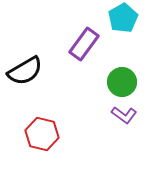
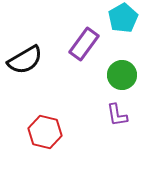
black semicircle: moved 11 px up
green circle: moved 7 px up
purple L-shape: moved 7 px left; rotated 45 degrees clockwise
red hexagon: moved 3 px right, 2 px up
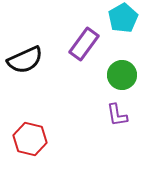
black semicircle: rotated 6 degrees clockwise
red hexagon: moved 15 px left, 7 px down
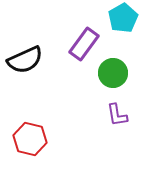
green circle: moved 9 px left, 2 px up
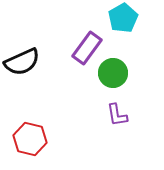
purple rectangle: moved 3 px right, 4 px down
black semicircle: moved 3 px left, 2 px down
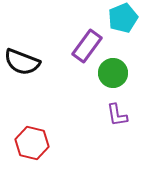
cyan pentagon: rotated 8 degrees clockwise
purple rectangle: moved 2 px up
black semicircle: rotated 45 degrees clockwise
red hexagon: moved 2 px right, 4 px down
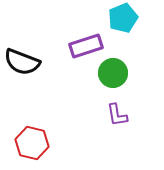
purple rectangle: moved 1 px left; rotated 36 degrees clockwise
